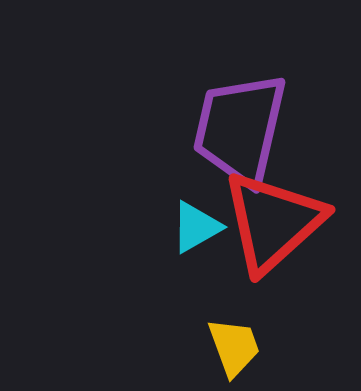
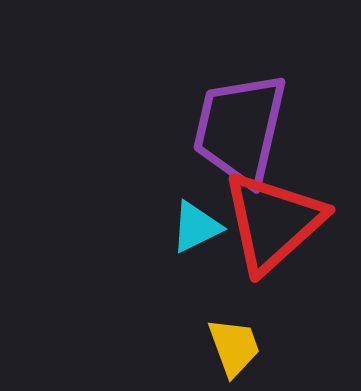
cyan triangle: rotated 4 degrees clockwise
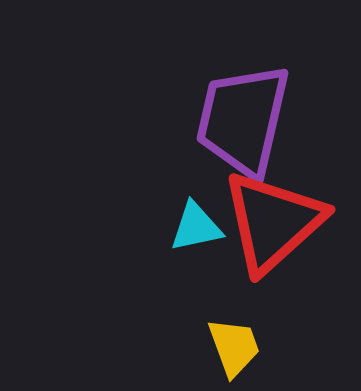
purple trapezoid: moved 3 px right, 9 px up
cyan triangle: rotated 14 degrees clockwise
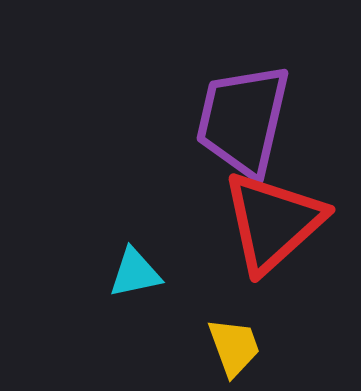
cyan triangle: moved 61 px left, 46 px down
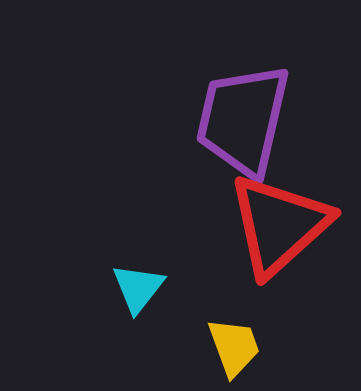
red triangle: moved 6 px right, 3 px down
cyan triangle: moved 3 px right, 15 px down; rotated 40 degrees counterclockwise
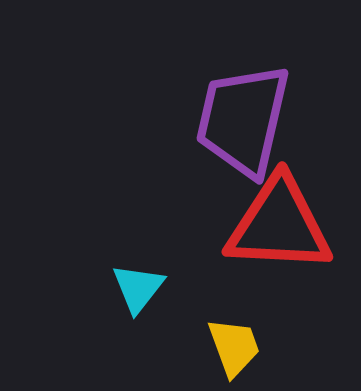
red triangle: rotated 45 degrees clockwise
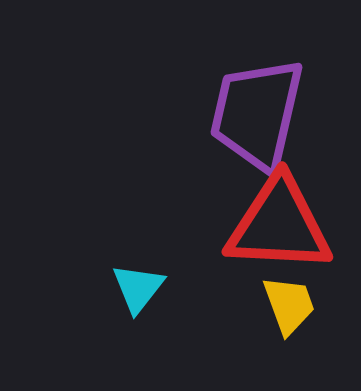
purple trapezoid: moved 14 px right, 6 px up
yellow trapezoid: moved 55 px right, 42 px up
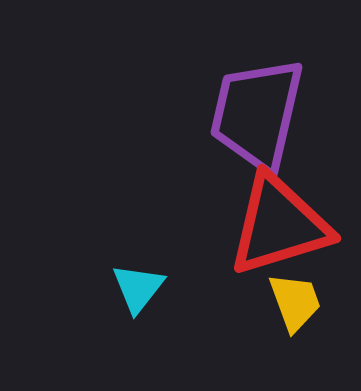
red triangle: rotated 20 degrees counterclockwise
yellow trapezoid: moved 6 px right, 3 px up
